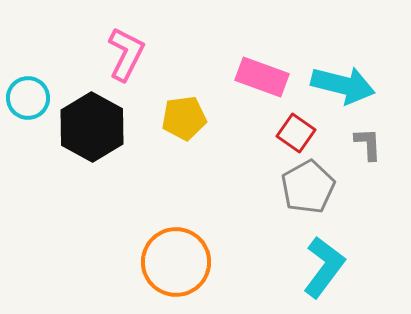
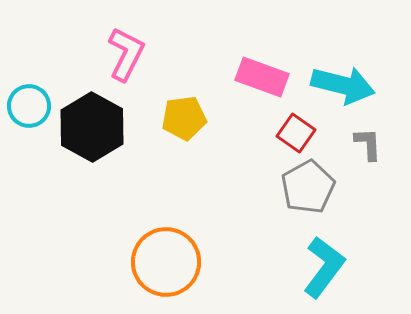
cyan circle: moved 1 px right, 8 px down
orange circle: moved 10 px left
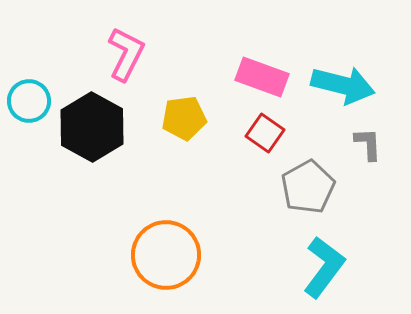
cyan circle: moved 5 px up
red square: moved 31 px left
orange circle: moved 7 px up
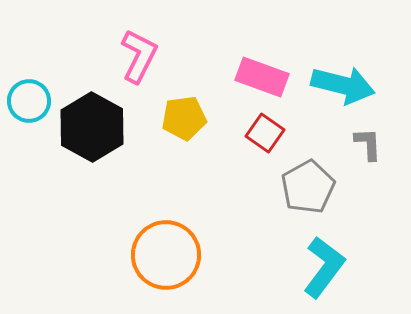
pink L-shape: moved 13 px right, 2 px down
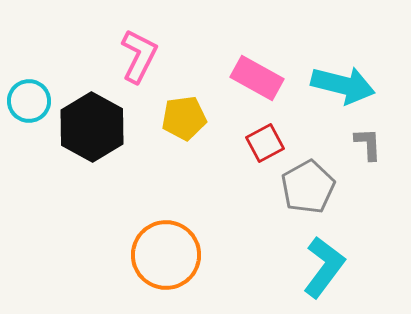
pink rectangle: moved 5 px left, 1 px down; rotated 9 degrees clockwise
red square: moved 10 px down; rotated 27 degrees clockwise
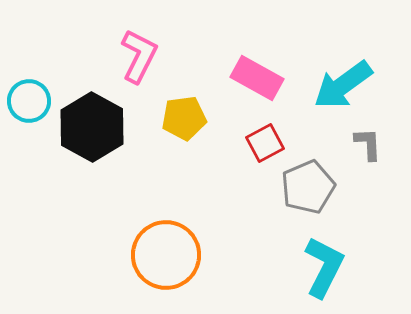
cyan arrow: rotated 130 degrees clockwise
gray pentagon: rotated 6 degrees clockwise
cyan L-shape: rotated 10 degrees counterclockwise
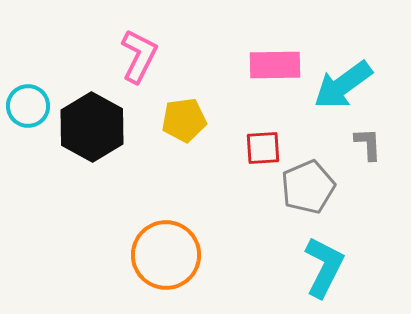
pink rectangle: moved 18 px right, 13 px up; rotated 30 degrees counterclockwise
cyan circle: moved 1 px left, 5 px down
yellow pentagon: moved 2 px down
red square: moved 2 px left, 5 px down; rotated 24 degrees clockwise
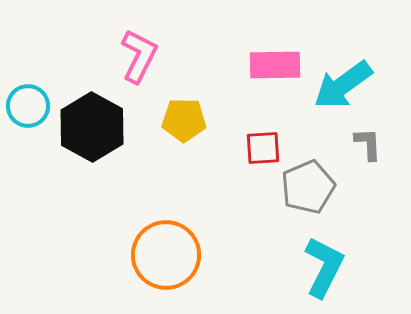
yellow pentagon: rotated 9 degrees clockwise
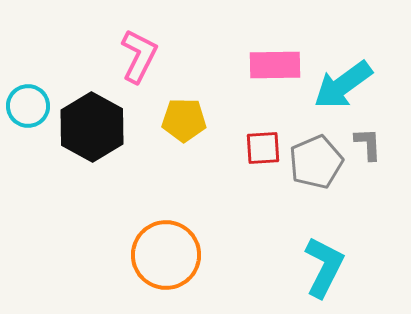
gray pentagon: moved 8 px right, 25 px up
